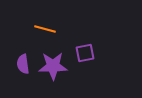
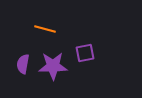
purple semicircle: rotated 18 degrees clockwise
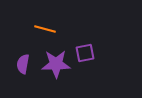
purple star: moved 3 px right, 2 px up
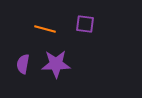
purple square: moved 29 px up; rotated 18 degrees clockwise
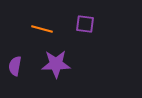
orange line: moved 3 px left
purple semicircle: moved 8 px left, 2 px down
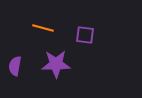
purple square: moved 11 px down
orange line: moved 1 px right, 1 px up
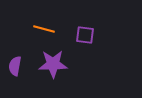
orange line: moved 1 px right, 1 px down
purple star: moved 3 px left
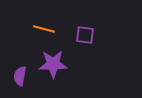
purple semicircle: moved 5 px right, 10 px down
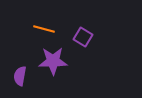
purple square: moved 2 px left, 2 px down; rotated 24 degrees clockwise
purple star: moved 3 px up
